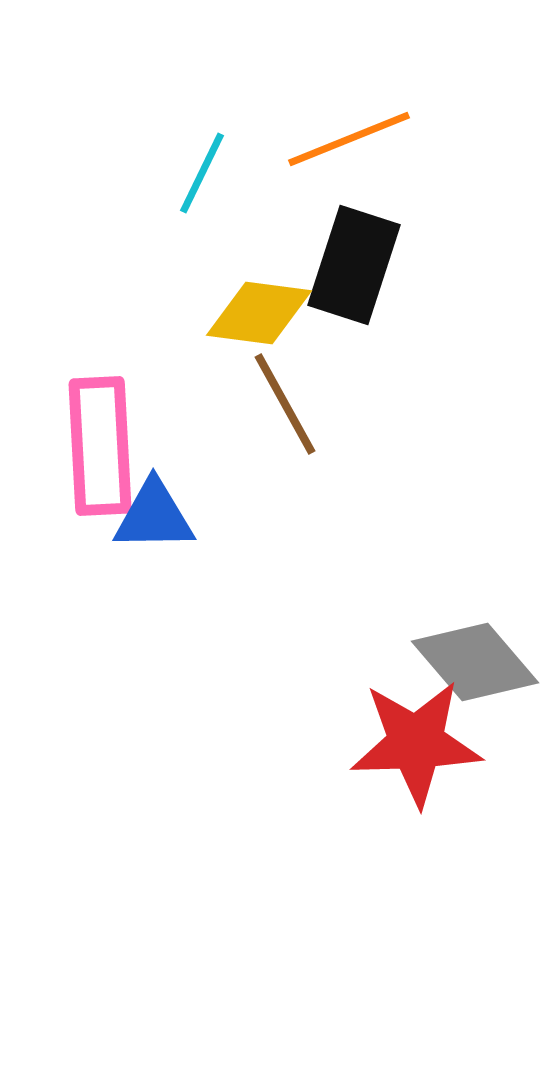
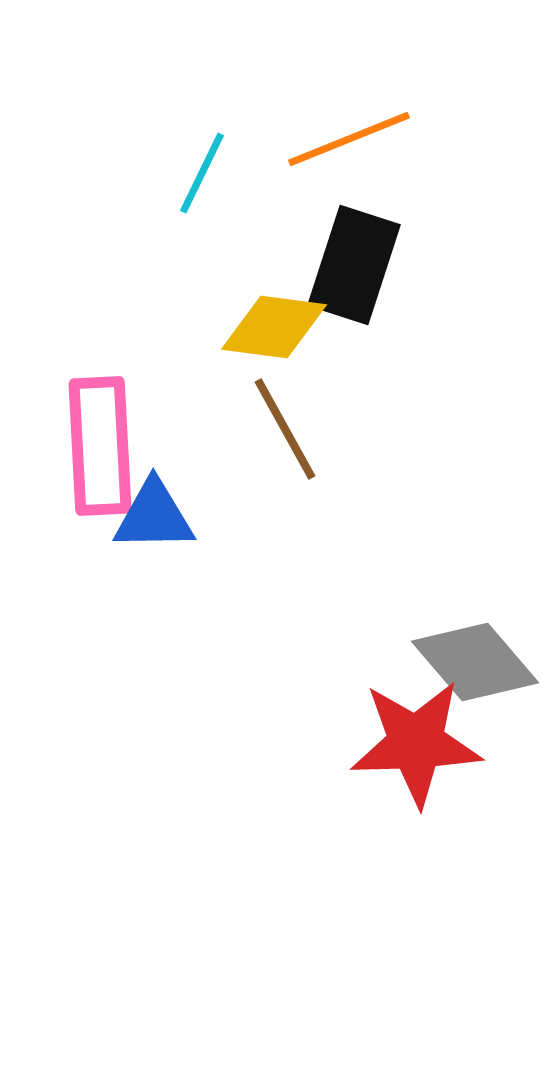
yellow diamond: moved 15 px right, 14 px down
brown line: moved 25 px down
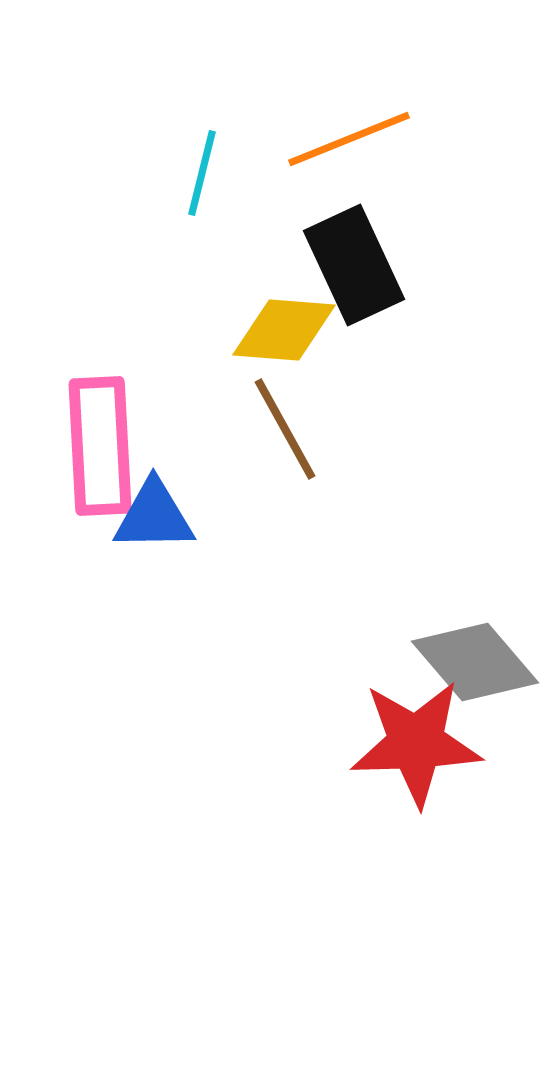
cyan line: rotated 12 degrees counterclockwise
black rectangle: rotated 43 degrees counterclockwise
yellow diamond: moved 10 px right, 3 px down; rotated 3 degrees counterclockwise
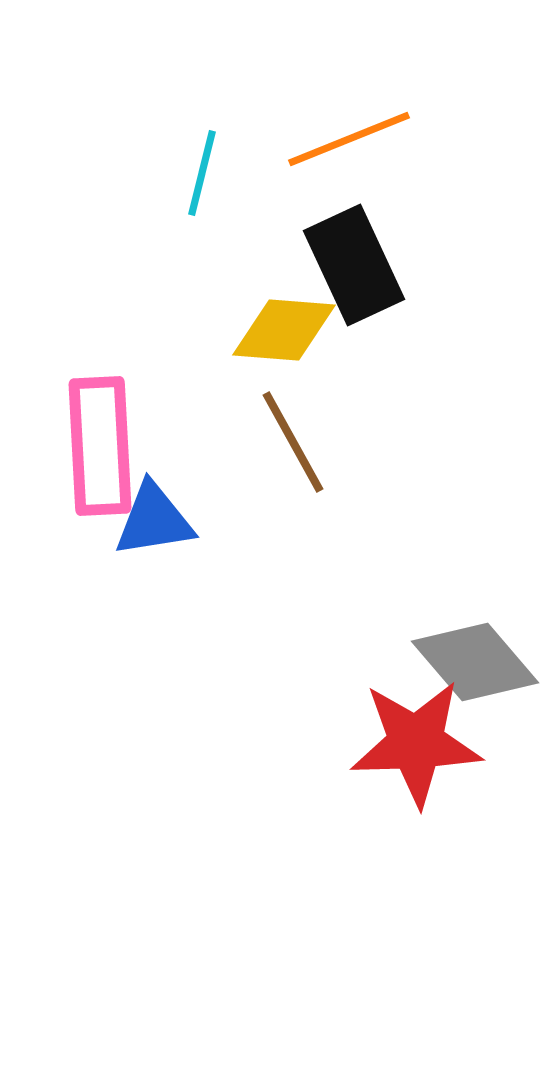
brown line: moved 8 px right, 13 px down
blue triangle: moved 4 px down; rotated 8 degrees counterclockwise
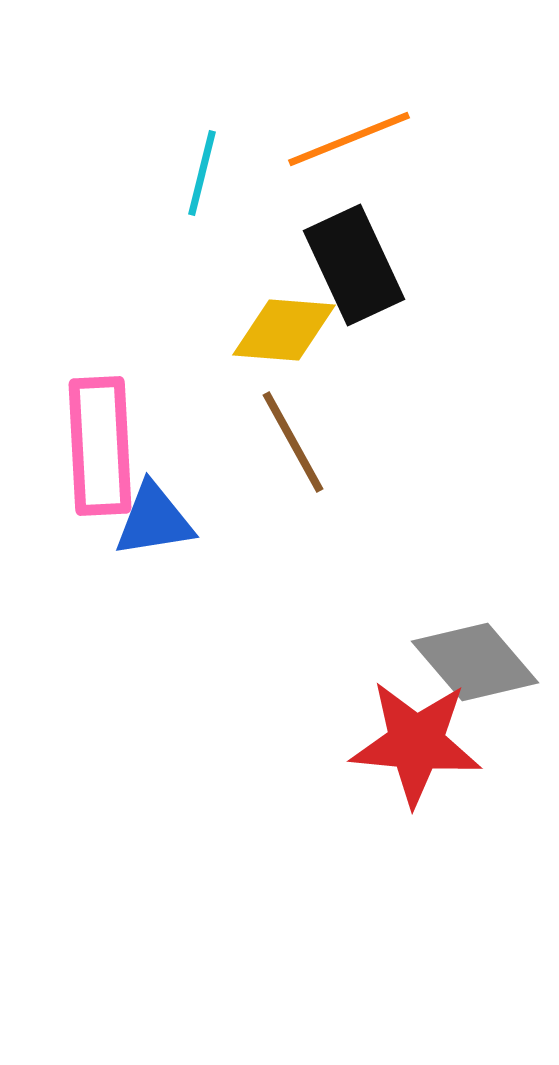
red star: rotated 7 degrees clockwise
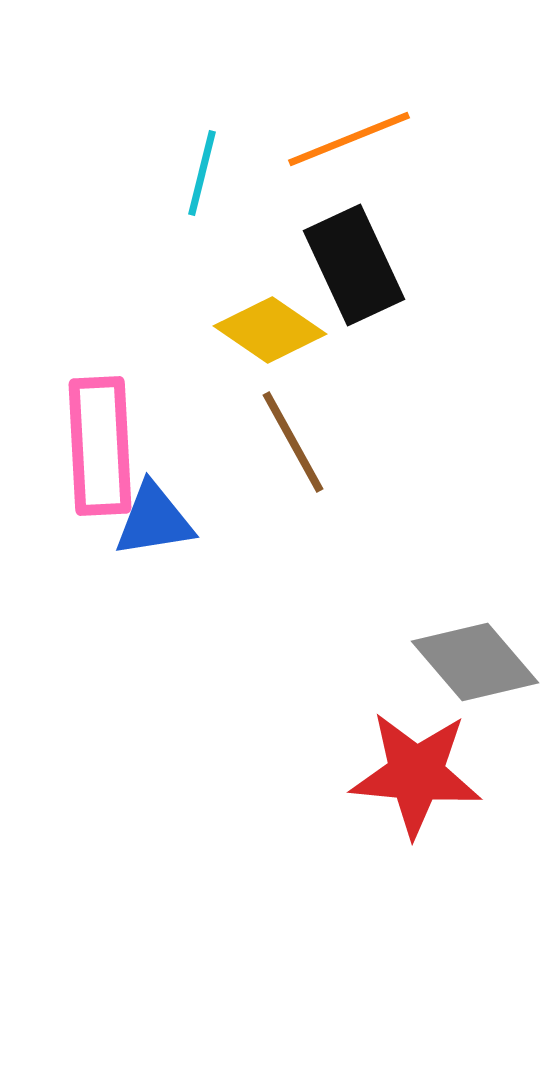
yellow diamond: moved 14 px left; rotated 30 degrees clockwise
red star: moved 31 px down
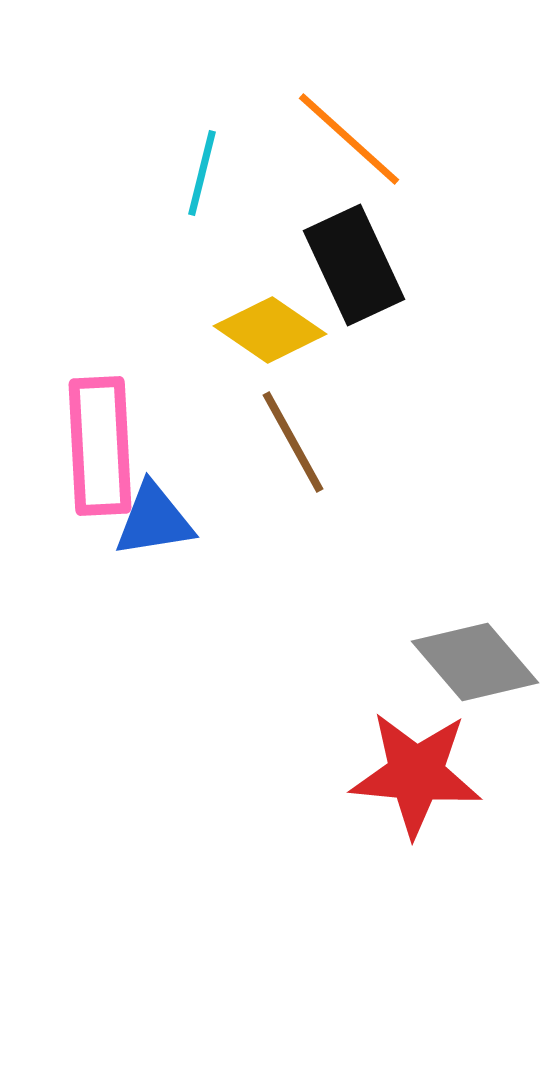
orange line: rotated 64 degrees clockwise
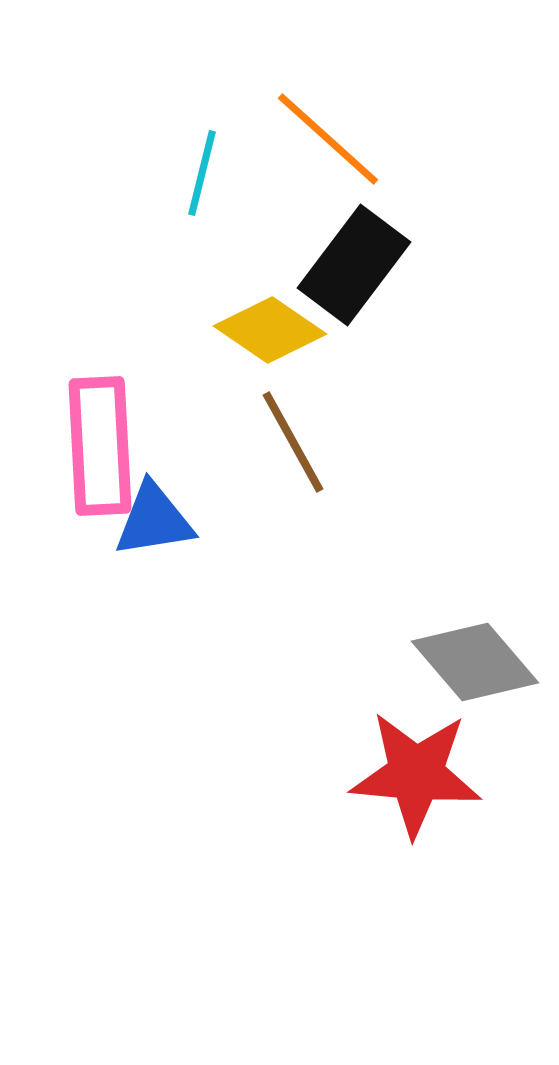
orange line: moved 21 px left
black rectangle: rotated 62 degrees clockwise
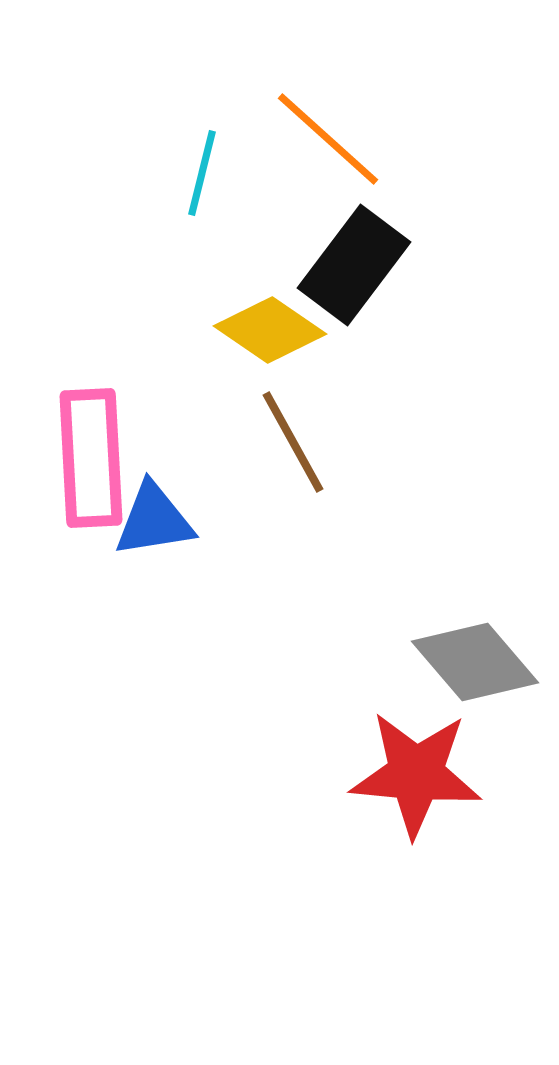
pink rectangle: moved 9 px left, 12 px down
